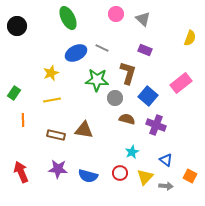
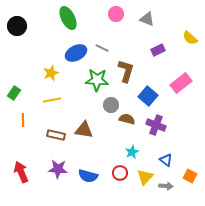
gray triangle: moved 4 px right; rotated 21 degrees counterclockwise
yellow semicircle: rotated 112 degrees clockwise
purple rectangle: moved 13 px right; rotated 48 degrees counterclockwise
brown L-shape: moved 2 px left, 2 px up
gray circle: moved 4 px left, 7 px down
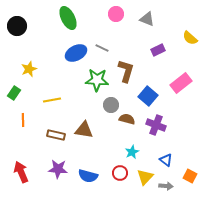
yellow star: moved 22 px left, 4 px up
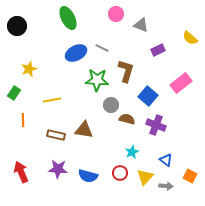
gray triangle: moved 6 px left, 6 px down
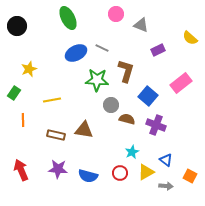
red arrow: moved 2 px up
yellow triangle: moved 1 px right, 5 px up; rotated 18 degrees clockwise
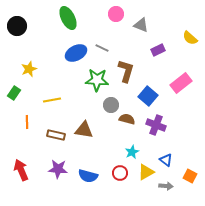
orange line: moved 4 px right, 2 px down
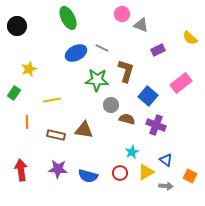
pink circle: moved 6 px right
red arrow: rotated 15 degrees clockwise
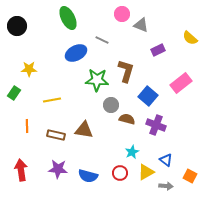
gray line: moved 8 px up
yellow star: rotated 21 degrees clockwise
orange line: moved 4 px down
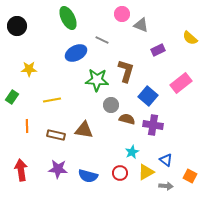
green rectangle: moved 2 px left, 4 px down
purple cross: moved 3 px left; rotated 12 degrees counterclockwise
